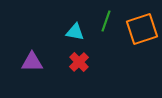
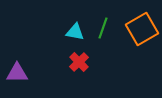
green line: moved 3 px left, 7 px down
orange square: rotated 12 degrees counterclockwise
purple triangle: moved 15 px left, 11 px down
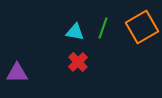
orange square: moved 2 px up
red cross: moved 1 px left
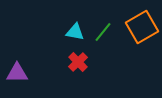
green line: moved 4 px down; rotated 20 degrees clockwise
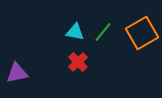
orange square: moved 6 px down
purple triangle: rotated 10 degrees counterclockwise
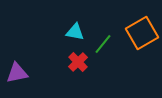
green line: moved 12 px down
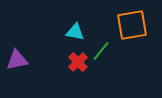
orange square: moved 10 px left, 8 px up; rotated 20 degrees clockwise
green line: moved 2 px left, 7 px down
purple triangle: moved 13 px up
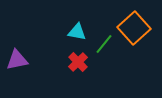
orange square: moved 2 px right, 3 px down; rotated 32 degrees counterclockwise
cyan triangle: moved 2 px right
green line: moved 3 px right, 7 px up
